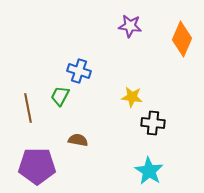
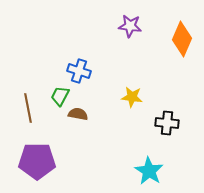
black cross: moved 14 px right
brown semicircle: moved 26 px up
purple pentagon: moved 5 px up
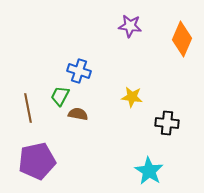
purple pentagon: rotated 12 degrees counterclockwise
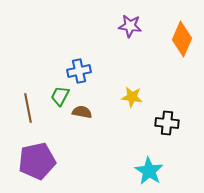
blue cross: rotated 30 degrees counterclockwise
brown semicircle: moved 4 px right, 2 px up
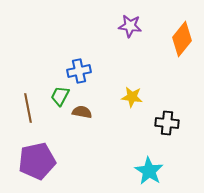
orange diamond: rotated 16 degrees clockwise
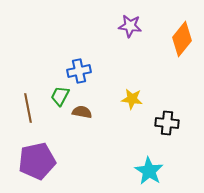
yellow star: moved 2 px down
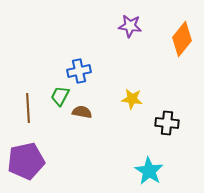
brown line: rotated 8 degrees clockwise
purple pentagon: moved 11 px left
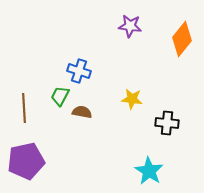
blue cross: rotated 30 degrees clockwise
brown line: moved 4 px left
